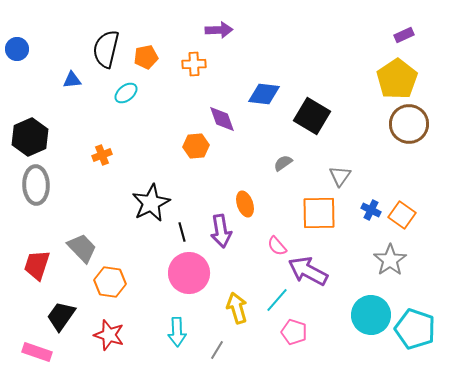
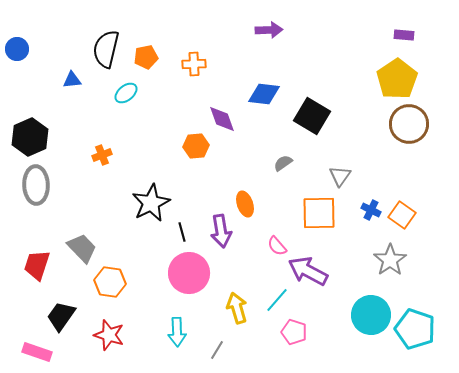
purple arrow at (219, 30): moved 50 px right
purple rectangle at (404, 35): rotated 30 degrees clockwise
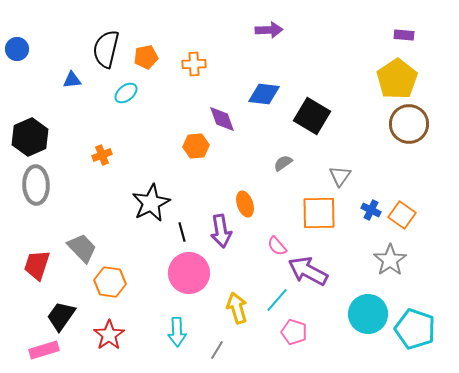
cyan circle at (371, 315): moved 3 px left, 1 px up
red star at (109, 335): rotated 20 degrees clockwise
pink rectangle at (37, 352): moved 7 px right, 2 px up; rotated 36 degrees counterclockwise
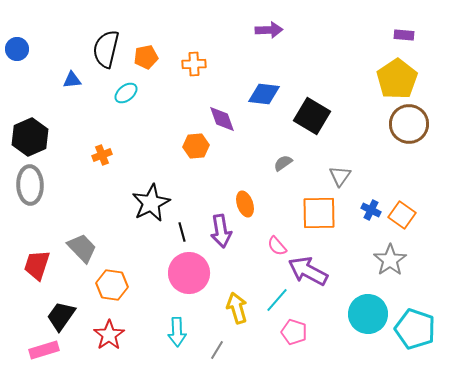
gray ellipse at (36, 185): moved 6 px left
orange hexagon at (110, 282): moved 2 px right, 3 px down
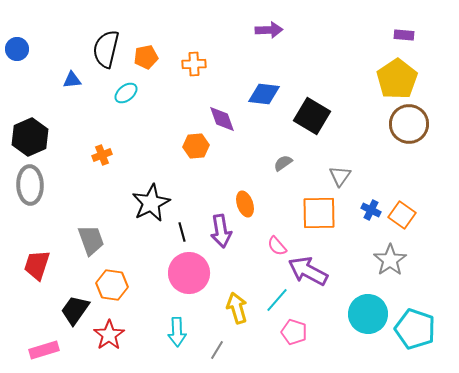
gray trapezoid at (82, 248): moved 9 px right, 8 px up; rotated 24 degrees clockwise
black trapezoid at (61, 316): moved 14 px right, 6 px up
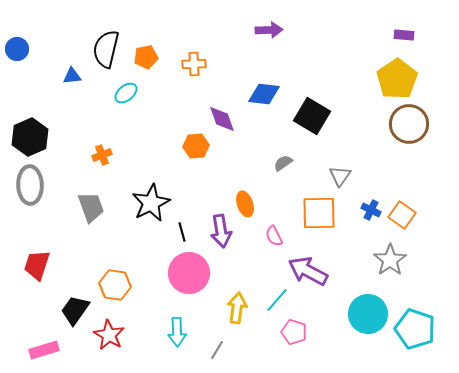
blue triangle at (72, 80): moved 4 px up
gray trapezoid at (91, 240): moved 33 px up
pink semicircle at (277, 246): moved 3 px left, 10 px up; rotated 15 degrees clockwise
orange hexagon at (112, 285): moved 3 px right
yellow arrow at (237, 308): rotated 24 degrees clockwise
red star at (109, 335): rotated 8 degrees counterclockwise
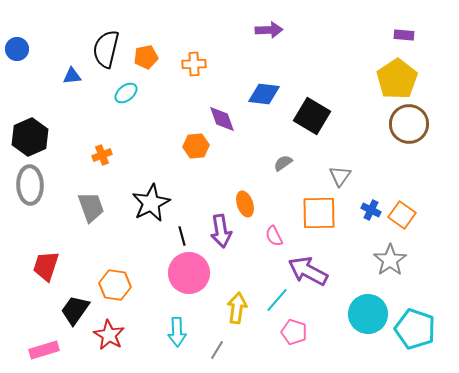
black line at (182, 232): moved 4 px down
red trapezoid at (37, 265): moved 9 px right, 1 px down
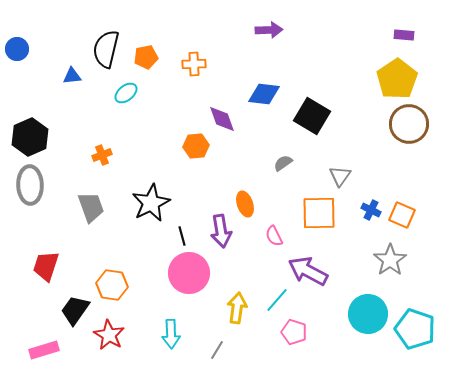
orange square at (402, 215): rotated 12 degrees counterclockwise
orange hexagon at (115, 285): moved 3 px left
cyan arrow at (177, 332): moved 6 px left, 2 px down
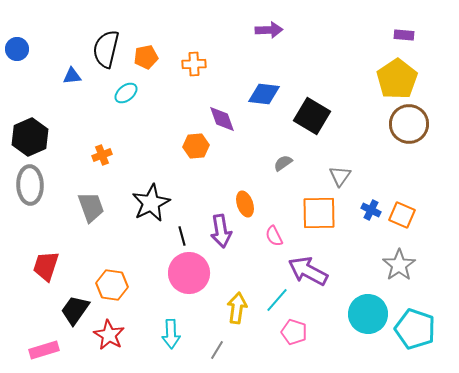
gray star at (390, 260): moved 9 px right, 5 px down
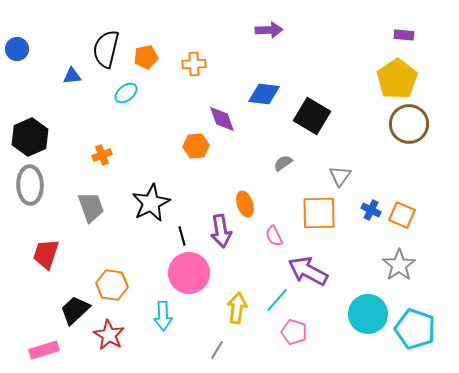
red trapezoid at (46, 266): moved 12 px up
black trapezoid at (75, 310): rotated 12 degrees clockwise
cyan arrow at (171, 334): moved 8 px left, 18 px up
